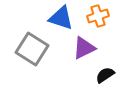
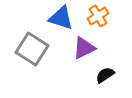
orange cross: rotated 15 degrees counterclockwise
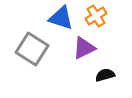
orange cross: moved 2 px left
black semicircle: rotated 18 degrees clockwise
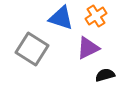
purple triangle: moved 4 px right
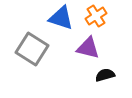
purple triangle: rotated 40 degrees clockwise
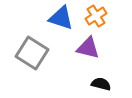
gray square: moved 4 px down
black semicircle: moved 4 px left, 9 px down; rotated 30 degrees clockwise
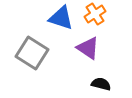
orange cross: moved 1 px left, 2 px up
purple triangle: rotated 20 degrees clockwise
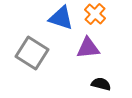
orange cross: rotated 15 degrees counterclockwise
purple triangle: rotated 40 degrees counterclockwise
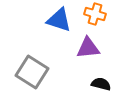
orange cross: rotated 25 degrees counterclockwise
blue triangle: moved 2 px left, 2 px down
gray square: moved 19 px down
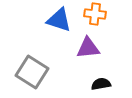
orange cross: rotated 10 degrees counterclockwise
black semicircle: rotated 24 degrees counterclockwise
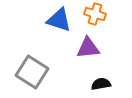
orange cross: rotated 10 degrees clockwise
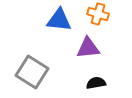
orange cross: moved 3 px right
blue triangle: rotated 12 degrees counterclockwise
black semicircle: moved 5 px left, 1 px up
